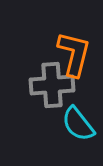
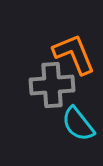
orange L-shape: rotated 36 degrees counterclockwise
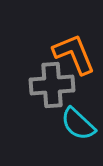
cyan semicircle: rotated 9 degrees counterclockwise
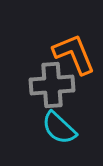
cyan semicircle: moved 19 px left, 4 px down
